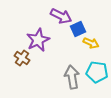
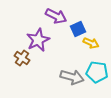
purple arrow: moved 5 px left
gray arrow: rotated 115 degrees clockwise
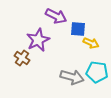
blue square: rotated 28 degrees clockwise
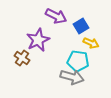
blue square: moved 3 px right, 3 px up; rotated 35 degrees counterclockwise
cyan pentagon: moved 19 px left, 11 px up
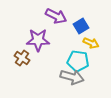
purple star: rotated 25 degrees clockwise
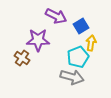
yellow arrow: rotated 105 degrees counterclockwise
cyan pentagon: moved 4 px up; rotated 30 degrees counterclockwise
